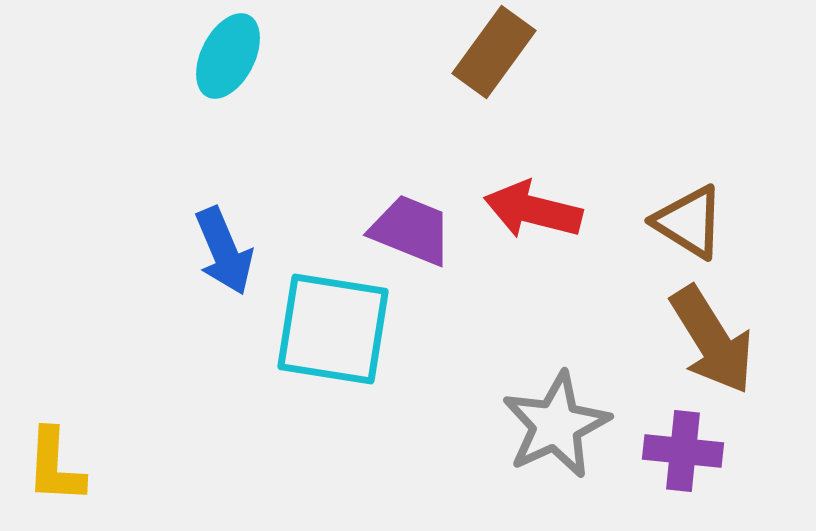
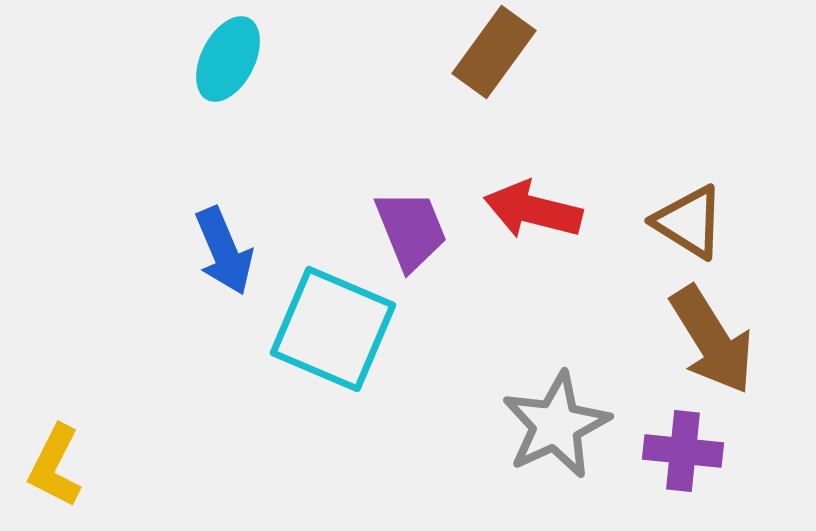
cyan ellipse: moved 3 px down
purple trapezoid: rotated 46 degrees clockwise
cyan square: rotated 14 degrees clockwise
yellow L-shape: rotated 24 degrees clockwise
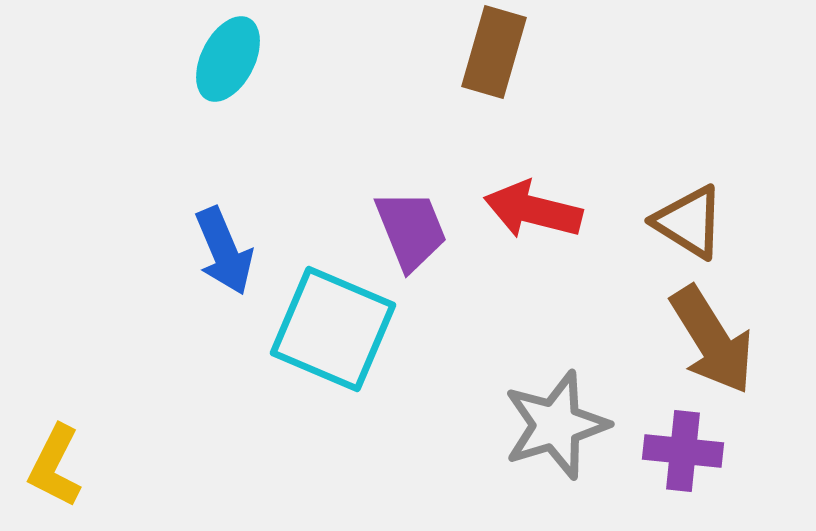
brown rectangle: rotated 20 degrees counterclockwise
gray star: rotated 8 degrees clockwise
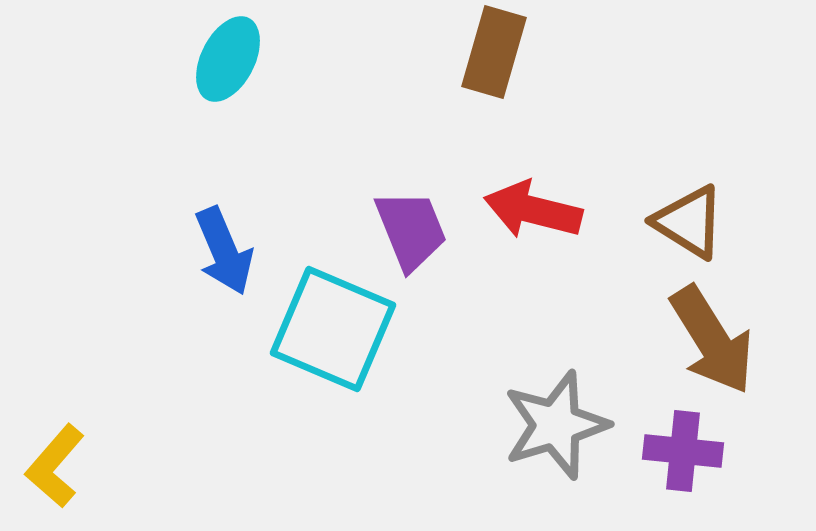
yellow L-shape: rotated 14 degrees clockwise
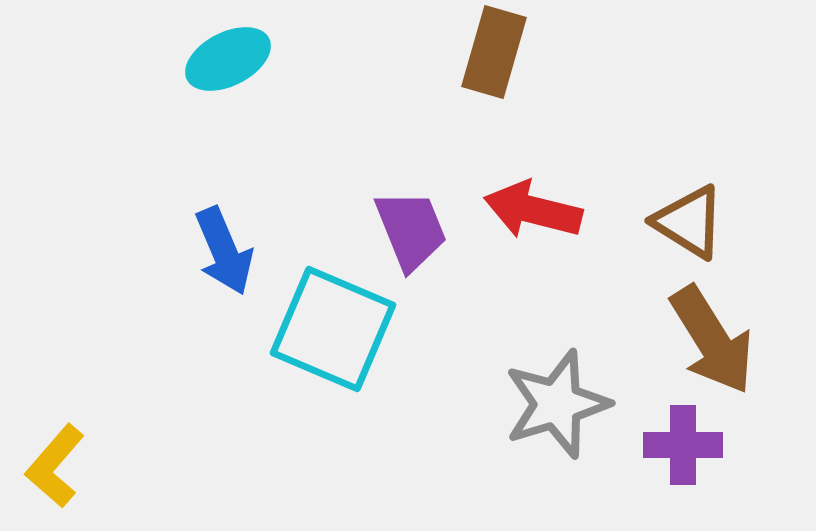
cyan ellipse: rotated 36 degrees clockwise
gray star: moved 1 px right, 21 px up
purple cross: moved 6 px up; rotated 6 degrees counterclockwise
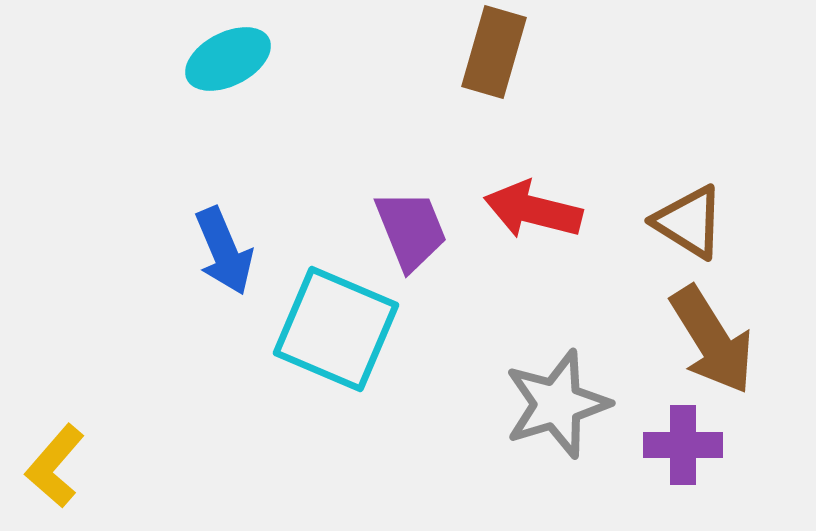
cyan square: moved 3 px right
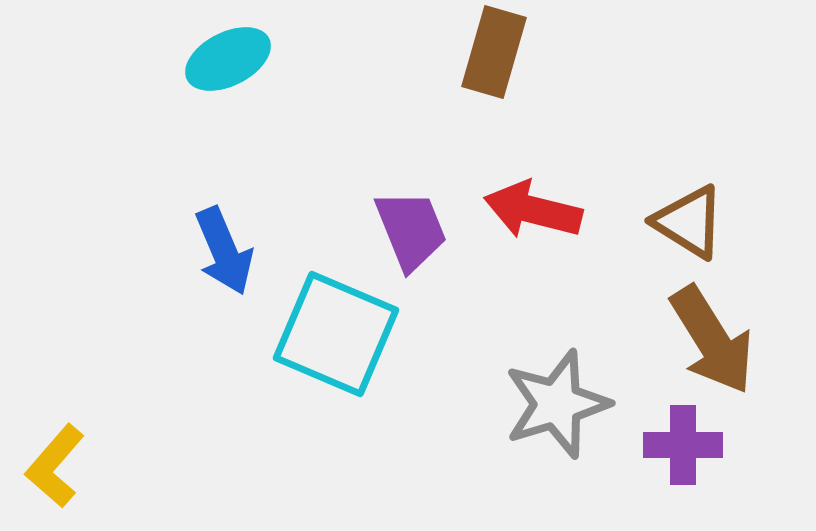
cyan square: moved 5 px down
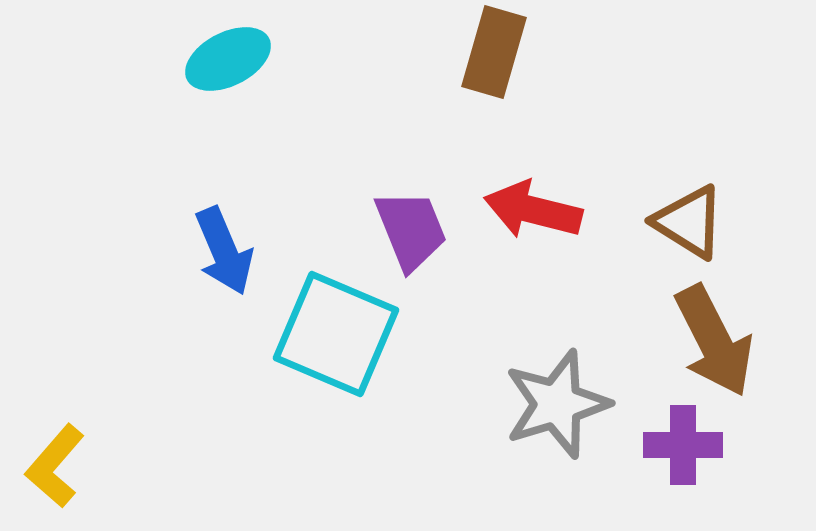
brown arrow: moved 2 px right, 1 px down; rotated 5 degrees clockwise
